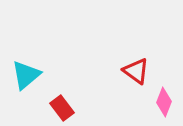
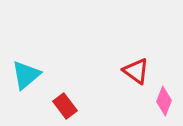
pink diamond: moved 1 px up
red rectangle: moved 3 px right, 2 px up
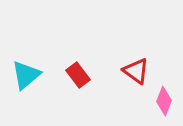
red rectangle: moved 13 px right, 31 px up
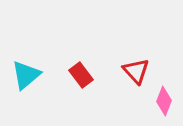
red triangle: rotated 12 degrees clockwise
red rectangle: moved 3 px right
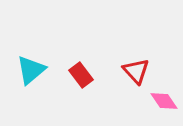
cyan triangle: moved 5 px right, 5 px up
pink diamond: rotated 56 degrees counterclockwise
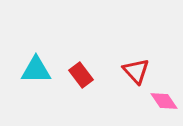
cyan triangle: moved 5 px right; rotated 40 degrees clockwise
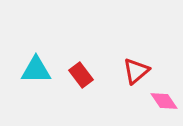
red triangle: rotated 32 degrees clockwise
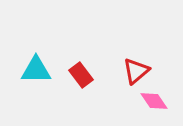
pink diamond: moved 10 px left
